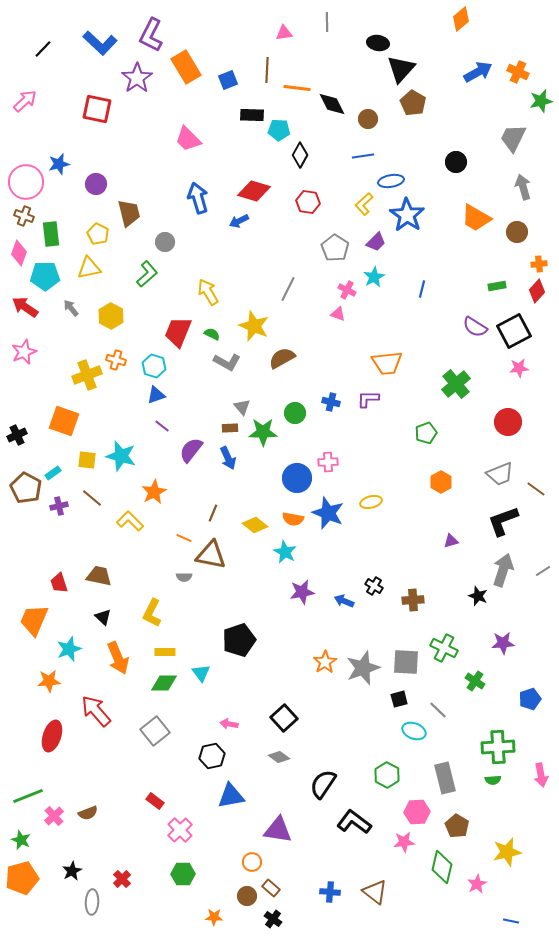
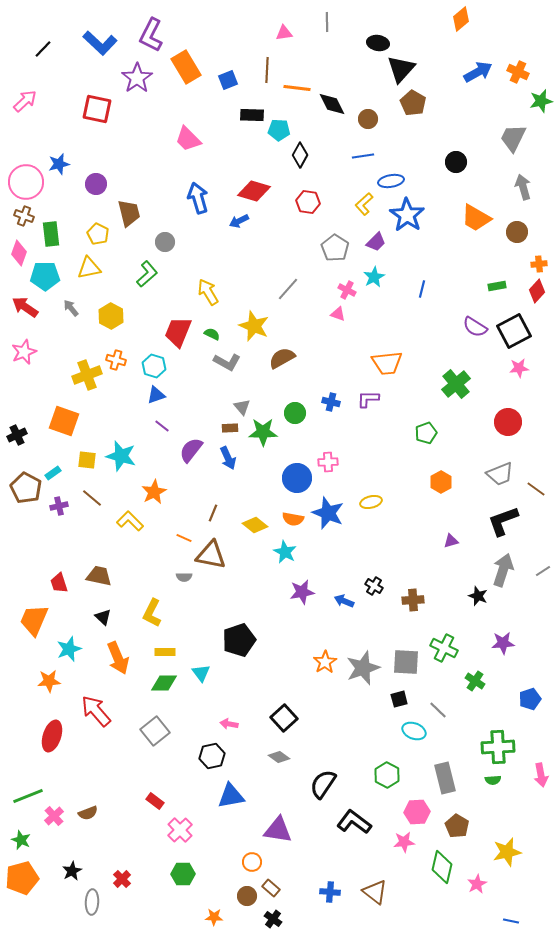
gray line at (288, 289): rotated 15 degrees clockwise
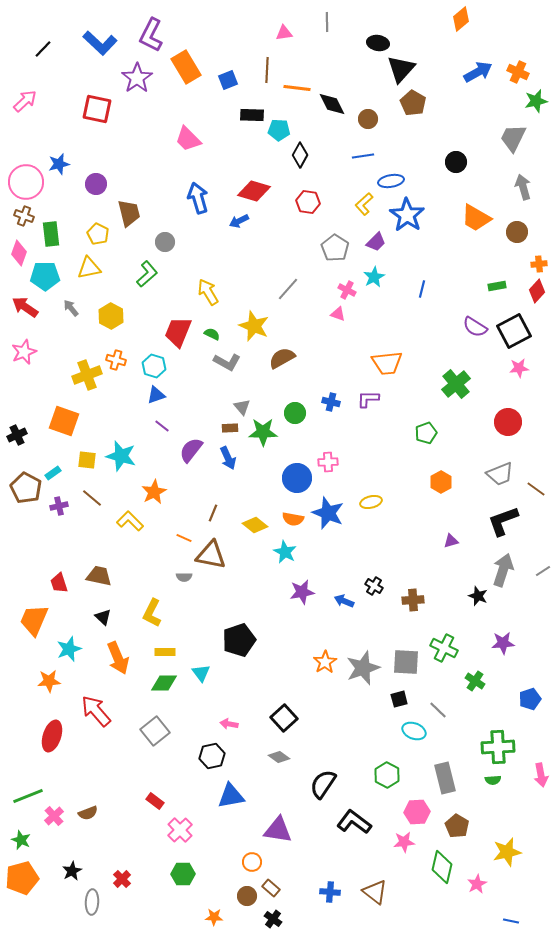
green star at (541, 101): moved 5 px left
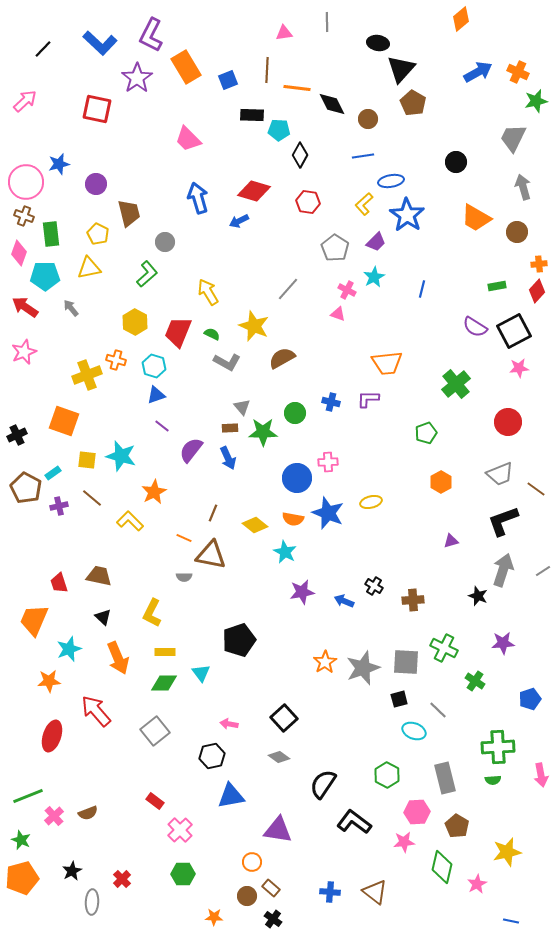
yellow hexagon at (111, 316): moved 24 px right, 6 px down
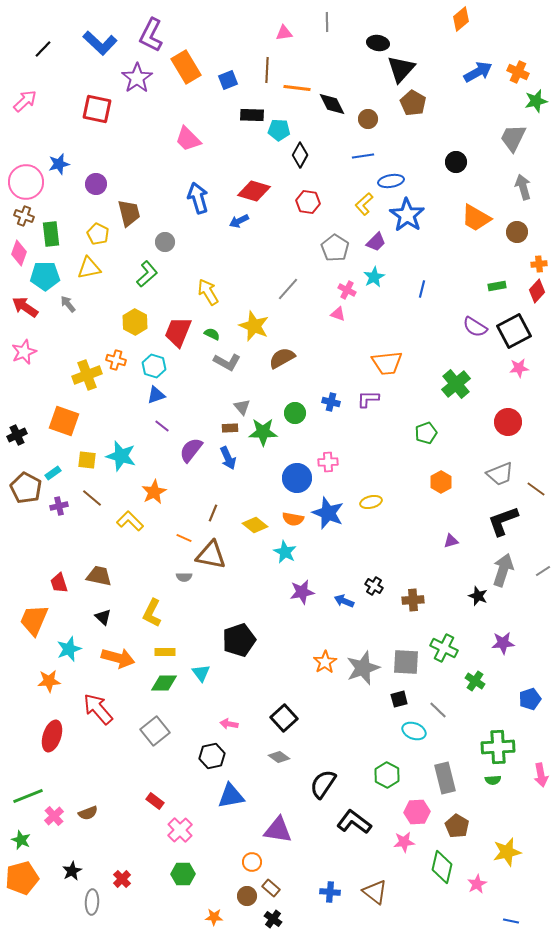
gray arrow at (71, 308): moved 3 px left, 4 px up
orange arrow at (118, 658): rotated 52 degrees counterclockwise
red arrow at (96, 711): moved 2 px right, 2 px up
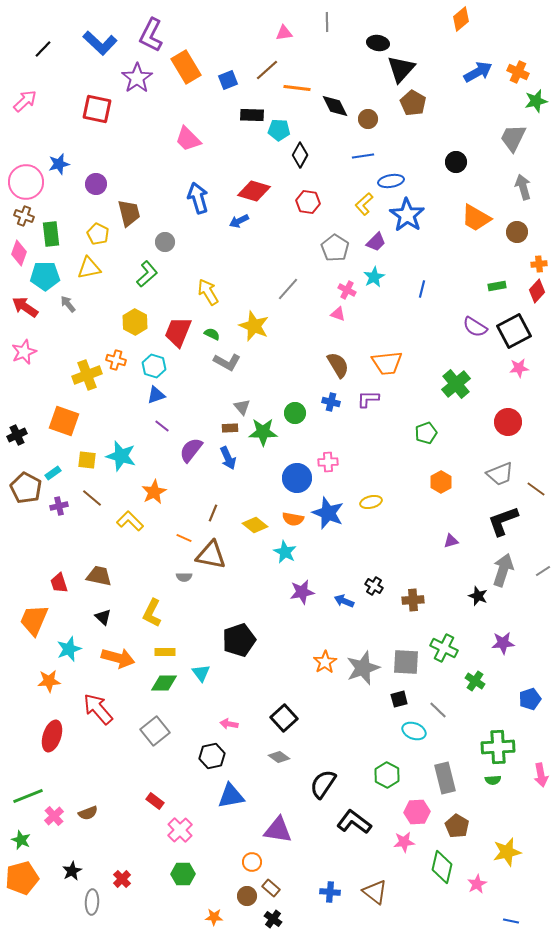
brown line at (267, 70): rotated 45 degrees clockwise
black diamond at (332, 104): moved 3 px right, 2 px down
brown semicircle at (282, 358): moved 56 px right, 7 px down; rotated 88 degrees clockwise
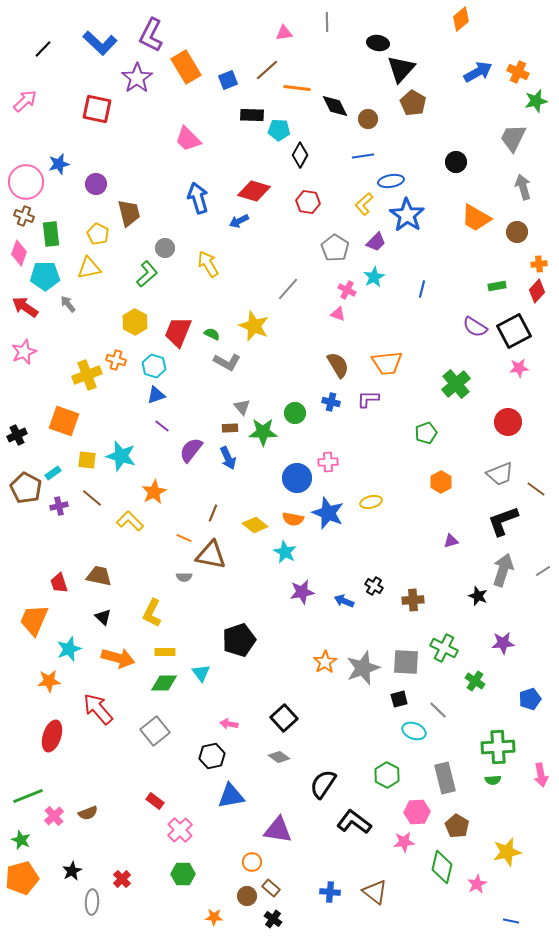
gray circle at (165, 242): moved 6 px down
yellow arrow at (208, 292): moved 28 px up
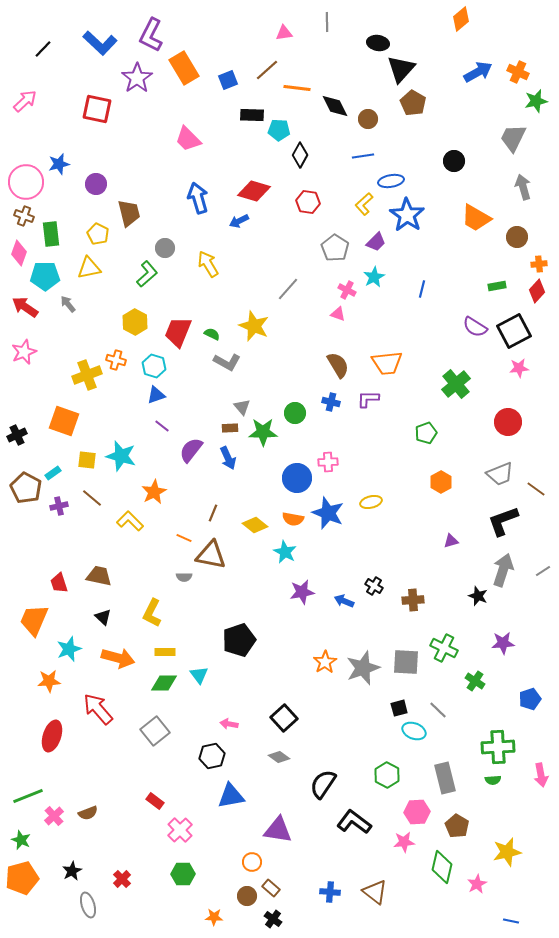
orange rectangle at (186, 67): moved 2 px left, 1 px down
black circle at (456, 162): moved 2 px left, 1 px up
brown circle at (517, 232): moved 5 px down
cyan triangle at (201, 673): moved 2 px left, 2 px down
black square at (399, 699): moved 9 px down
gray ellipse at (92, 902): moved 4 px left, 3 px down; rotated 20 degrees counterclockwise
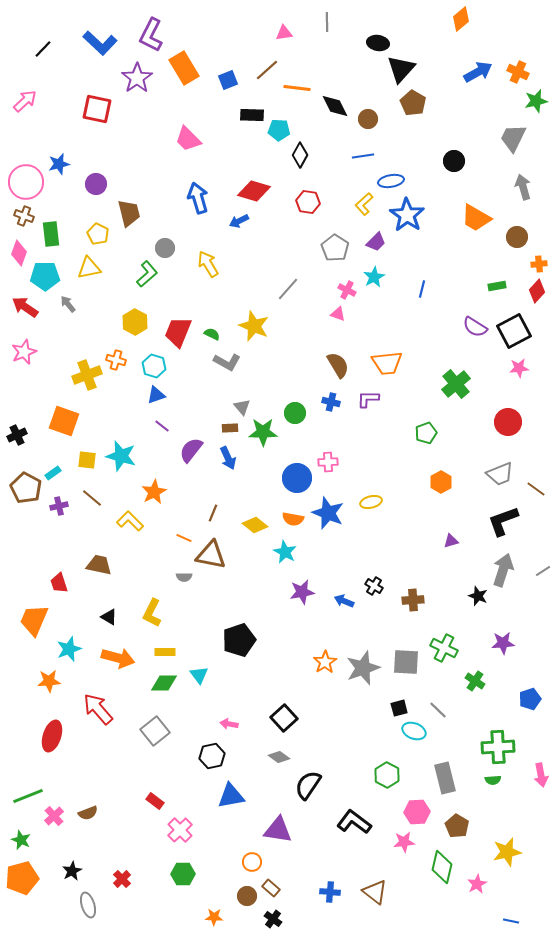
brown trapezoid at (99, 576): moved 11 px up
black triangle at (103, 617): moved 6 px right; rotated 12 degrees counterclockwise
black semicircle at (323, 784): moved 15 px left, 1 px down
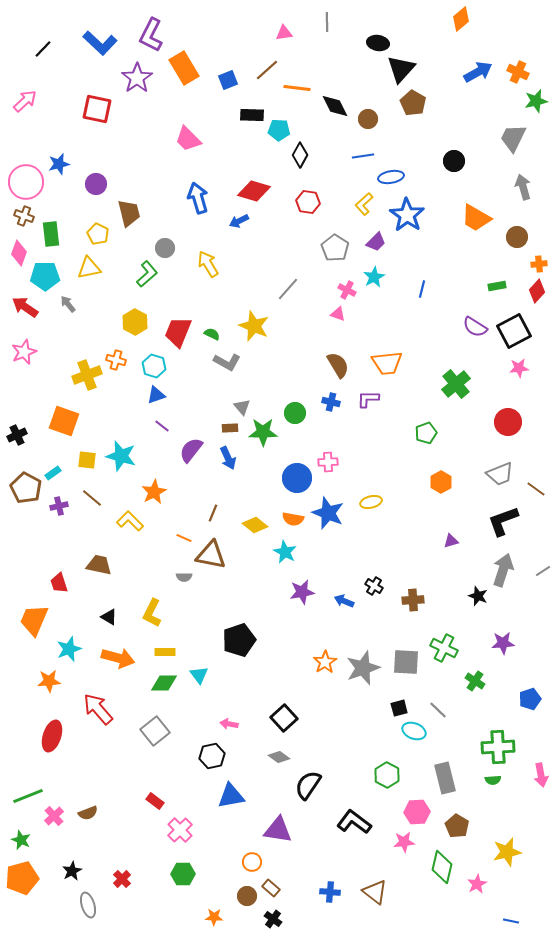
blue ellipse at (391, 181): moved 4 px up
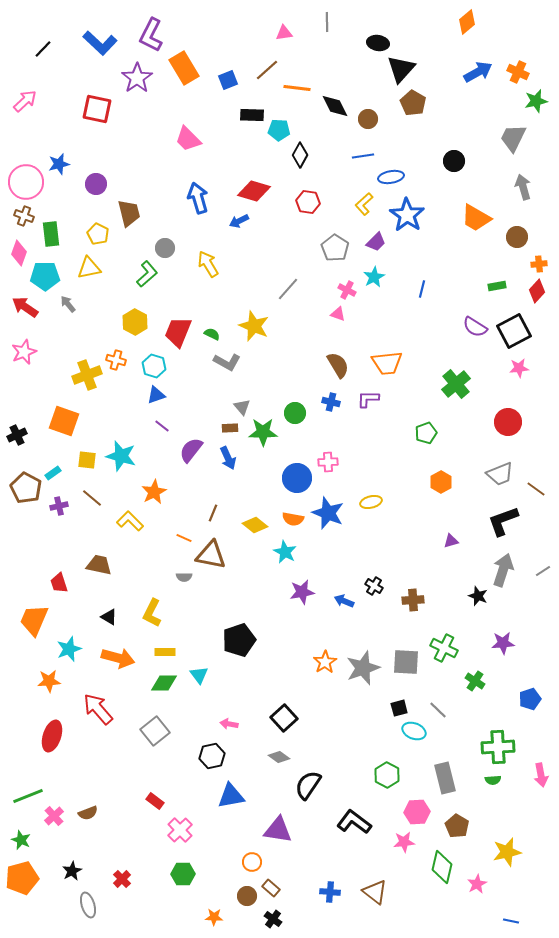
orange diamond at (461, 19): moved 6 px right, 3 px down
